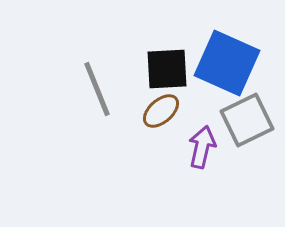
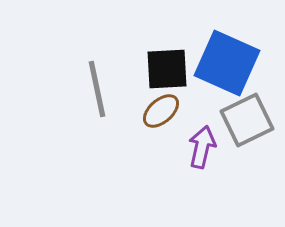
gray line: rotated 10 degrees clockwise
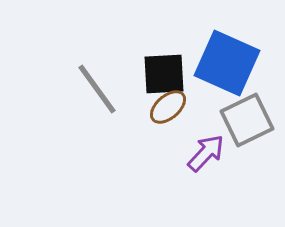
black square: moved 3 px left, 5 px down
gray line: rotated 24 degrees counterclockwise
brown ellipse: moved 7 px right, 4 px up
purple arrow: moved 4 px right, 6 px down; rotated 30 degrees clockwise
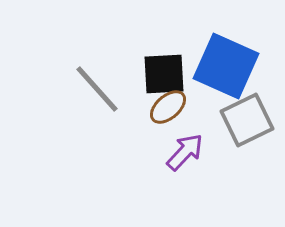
blue square: moved 1 px left, 3 px down
gray line: rotated 6 degrees counterclockwise
purple arrow: moved 21 px left, 1 px up
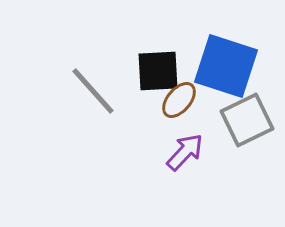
blue square: rotated 6 degrees counterclockwise
black square: moved 6 px left, 3 px up
gray line: moved 4 px left, 2 px down
brown ellipse: moved 11 px right, 7 px up; rotated 9 degrees counterclockwise
